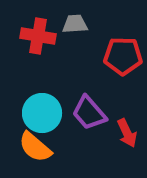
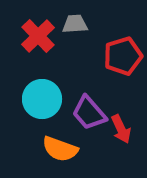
red cross: rotated 36 degrees clockwise
red pentagon: rotated 18 degrees counterclockwise
cyan circle: moved 14 px up
red arrow: moved 6 px left, 4 px up
orange semicircle: moved 25 px right, 2 px down; rotated 21 degrees counterclockwise
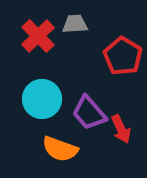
red pentagon: rotated 24 degrees counterclockwise
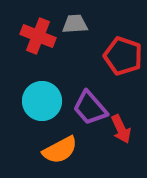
red cross: rotated 24 degrees counterclockwise
red pentagon: rotated 12 degrees counterclockwise
cyan circle: moved 2 px down
purple trapezoid: moved 1 px right, 5 px up
orange semicircle: moved 1 px down; rotated 48 degrees counterclockwise
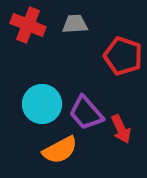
red cross: moved 10 px left, 11 px up
cyan circle: moved 3 px down
purple trapezoid: moved 4 px left, 5 px down
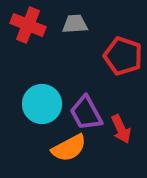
purple trapezoid: rotated 12 degrees clockwise
orange semicircle: moved 9 px right, 2 px up
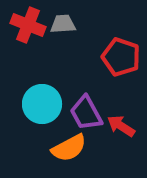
gray trapezoid: moved 12 px left
red pentagon: moved 2 px left, 1 px down
red arrow: moved 3 px up; rotated 148 degrees clockwise
